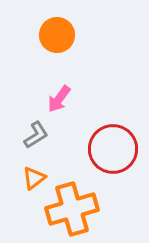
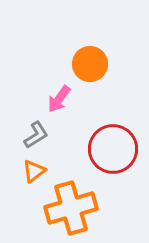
orange circle: moved 33 px right, 29 px down
orange triangle: moved 7 px up
orange cross: moved 1 px left, 1 px up
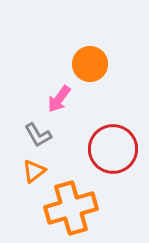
gray L-shape: moved 2 px right; rotated 92 degrees clockwise
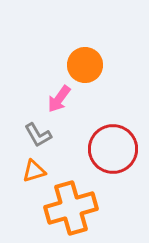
orange circle: moved 5 px left, 1 px down
orange triangle: rotated 20 degrees clockwise
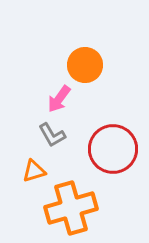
gray L-shape: moved 14 px right
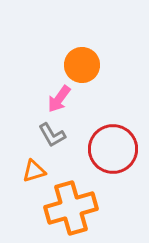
orange circle: moved 3 px left
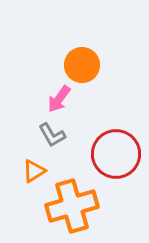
red circle: moved 3 px right, 5 px down
orange triangle: rotated 15 degrees counterclockwise
orange cross: moved 1 px right, 2 px up
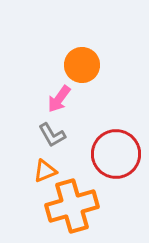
orange triangle: moved 11 px right; rotated 10 degrees clockwise
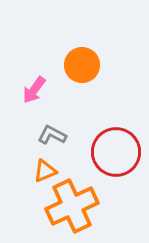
pink arrow: moved 25 px left, 9 px up
gray L-shape: rotated 148 degrees clockwise
red circle: moved 2 px up
orange cross: rotated 9 degrees counterclockwise
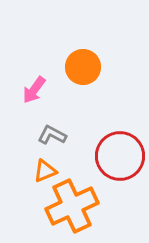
orange circle: moved 1 px right, 2 px down
red circle: moved 4 px right, 4 px down
